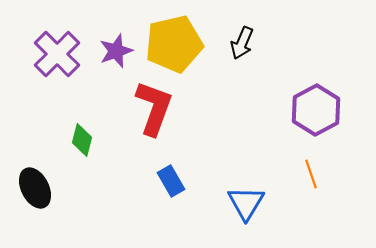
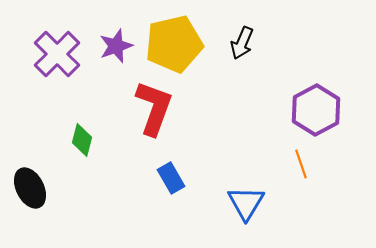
purple star: moved 5 px up
orange line: moved 10 px left, 10 px up
blue rectangle: moved 3 px up
black ellipse: moved 5 px left
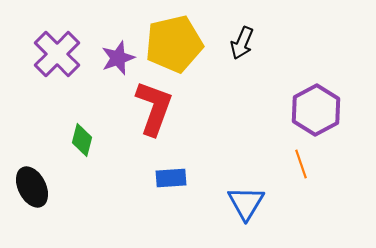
purple star: moved 2 px right, 12 px down
blue rectangle: rotated 64 degrees counterclockwise
black ellipse: moved 2 px right, 1 px up
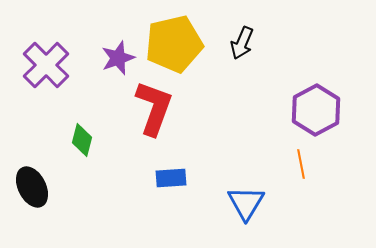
purple cross: moved 11 px left, 11 px down
orange line: rotated 8 degrees clockwise
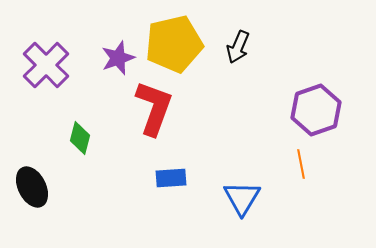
black arrow: moved 4 px left, 4 px down
purple hexagon: rotated 9 degrees clockwise
green diamond: moved 2 px left, 2 px up
blue triangle: moved 4 px left, 5 px up
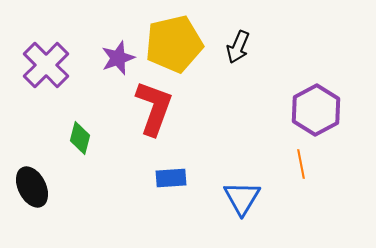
purple hexagon: rotated 9 degrees counterclockwise
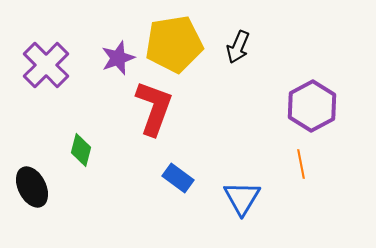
yellow pentagon: rotated 4 degrees clockwise
purple hexagon: moved 4 px left, 4 px up
green diamond: moved 1 px right, 12 px down
blue rectangle: moved 7 px right; rotated 40 degrees clockwise
